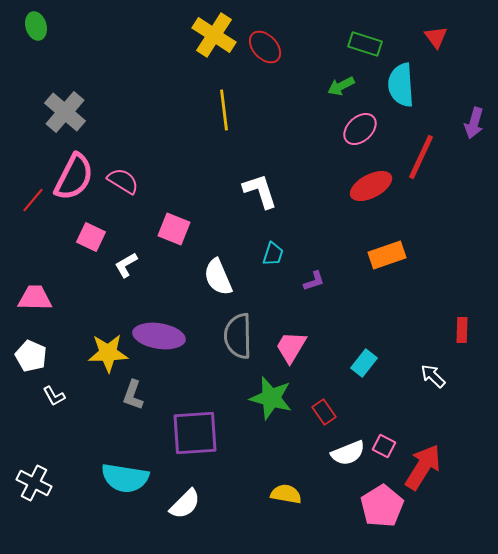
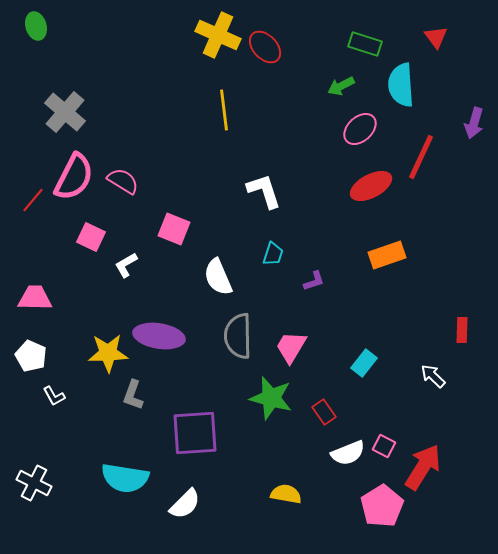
yellow cross at (214, 35): moved 4 px right; rotated 9 degrees counterclockwise
white L-shape at (260, 191): moved 4 px right
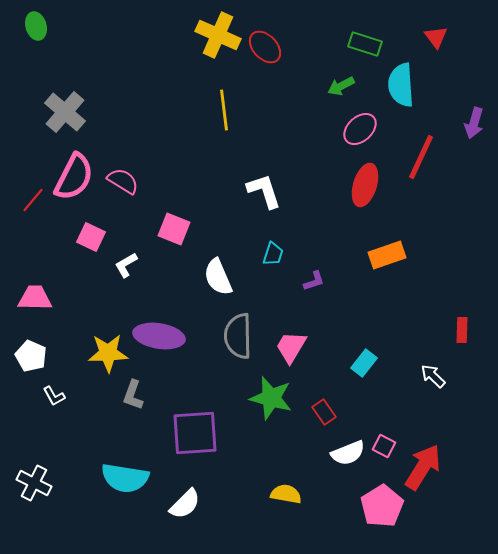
red ellipse at (371, 186): moved 6 px left, 1 px up; rotated 45 degrees counterclockwise
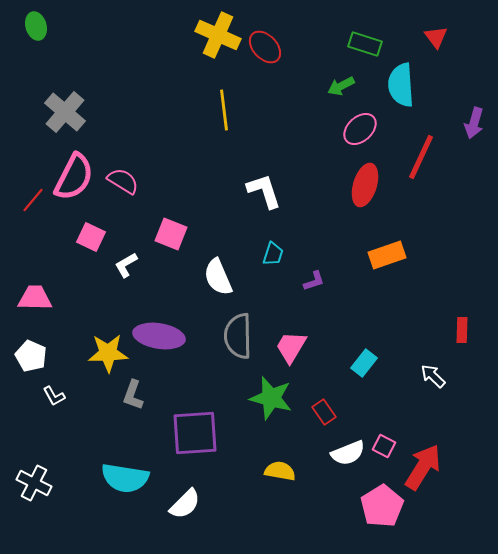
pink square at (174, 229): moved 3 px left, 5 px down
yellow semicircle at (286, 494): moved 6 px left, 23 px up
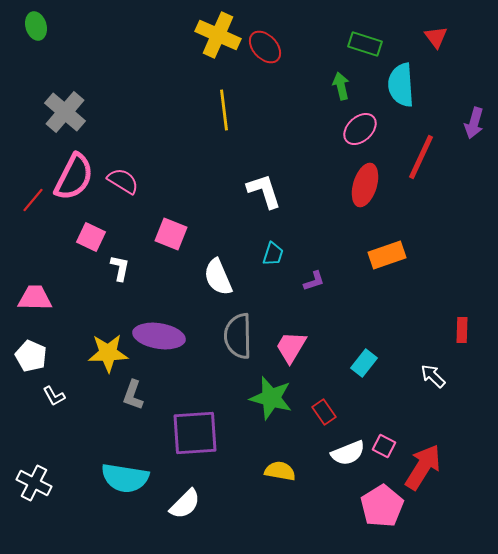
green arrow at (341, 86): rotated 104 degrees clockwise
white L-shape at (126, 265): moved 6 px left, 3 px down; rotated 132 degrees clockwise
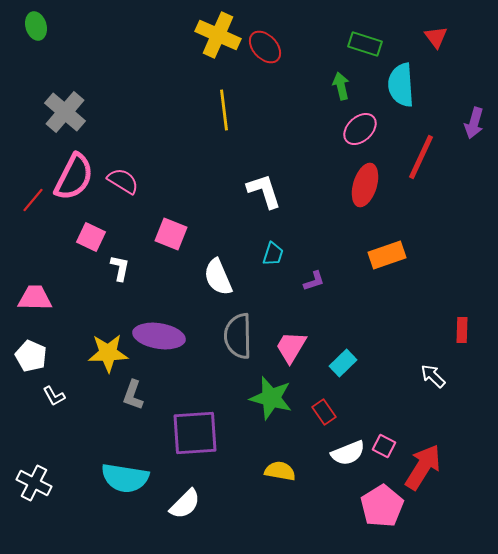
cyan rectangle at (364, 363): moved 21 px left; rotated 8 degrees clockwise
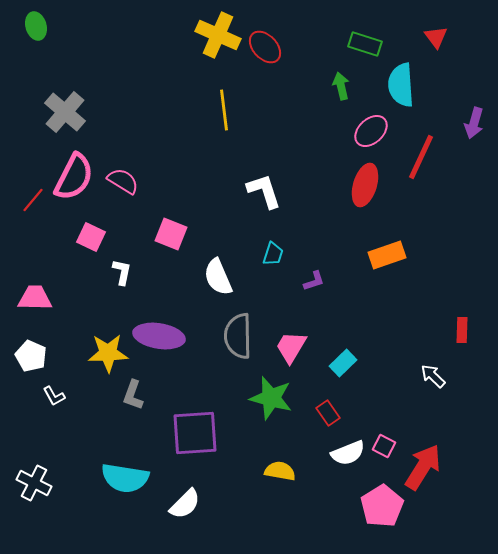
pink ellipse at (360, 129): moved 11 px right, 2 px down
white L-shape at (120, 268): moved 2 px right, 4 px down
red rectangle at (324, 412): moved 4 px right, 1 px down
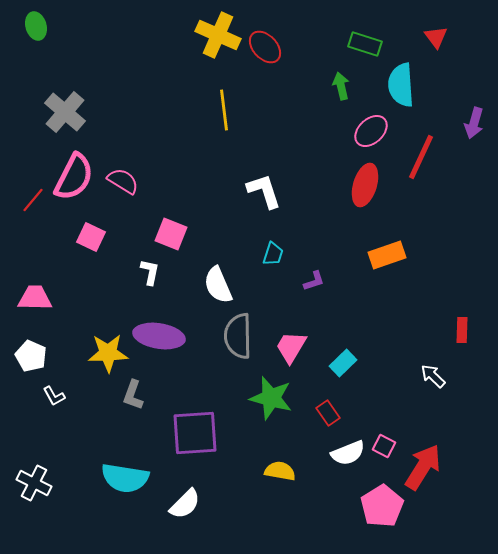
white L-shape at (122, 272): moved 28 px right
white semicircle at (218, 277): moved 8 px down
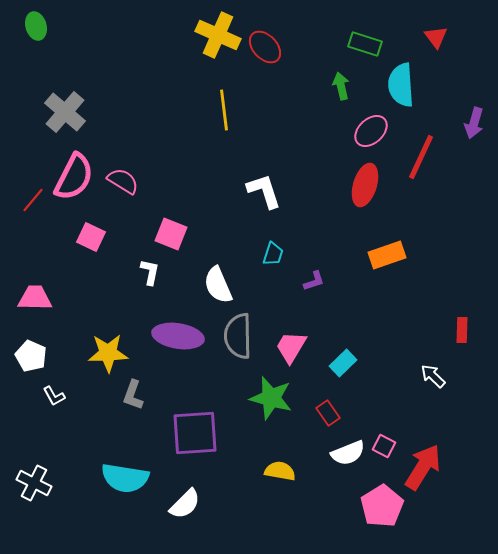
purple ellipse at (159, 336): moved 19 px right
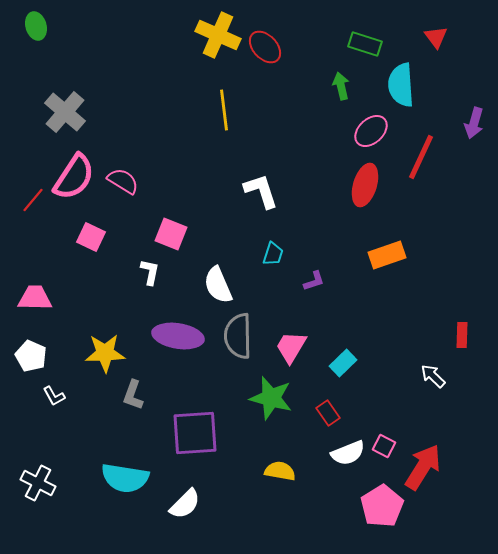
pink semicircle at (74, 177): rotated 6 degrees clockwise
white L-shape at (264, 191): moved 3 px left
red rectangle at (462, 330): moved 5 px down
yellow star at (108, 353): moved 3 px left
white cross at (34, 483): moved 4 px right
